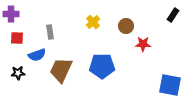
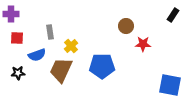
yellow cross: moved 22 px left, 24 px down
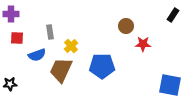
black star: moved 8 px left, 11 px down
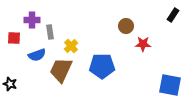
purple cross: moved 21 px right, 6 px down
red square: moved 3 px left
black star: rotated 24 degrees clockwise
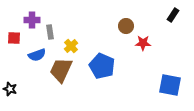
red star: moved 1 px up
blue pentagon: rotated 25 degrees clockwise
black star: moved 5 px down
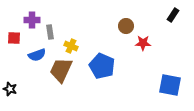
yellow cross: rotated 24 degrees counterclockwise
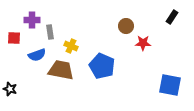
black rectangle: moved 1 px left, 2 px down
brown trapezoid: rotated 76 degrees clockwise
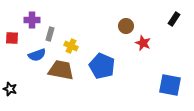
black rectangle: moved 2 px right, 2 px down
gray rectangle: moved 2 px down; rotated 24 degrees clockwise
red square: moved 2 px left
red star: rotated 21 degrees clockwise
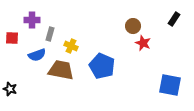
brown circle: moved 7 px right
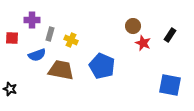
black rectangle: moved 4 px left, 16 px down
yellow cross: moved 6 px up
